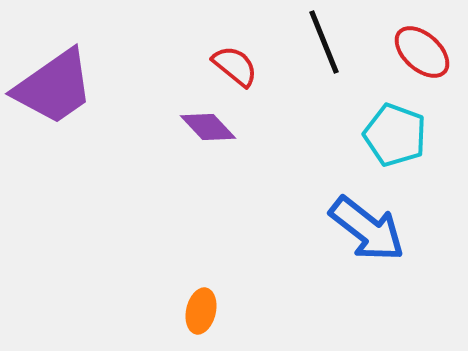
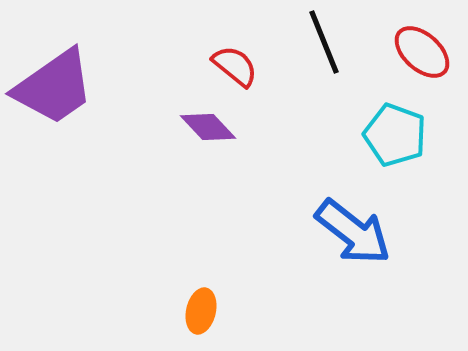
blue arrow: moved 14 px left, 3 px down
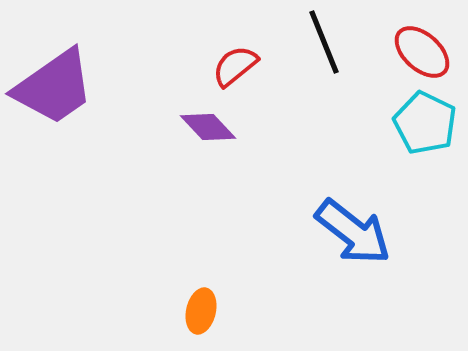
red semicircle: rotated 78 degrees counterclockwise
cyan pentagon: moved 30 px right, 12 px up; rotated 6 degrees clockwise
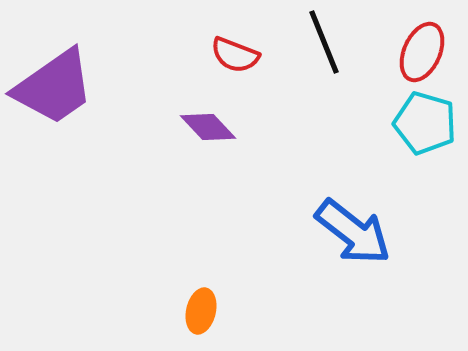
red ellipse: rotated 72 degrees clockwise
red semicircle: moved 11 px up; rotated 120 degrees counterclockwise
cyan pentagon: rotated 10 degrees counterclockwise
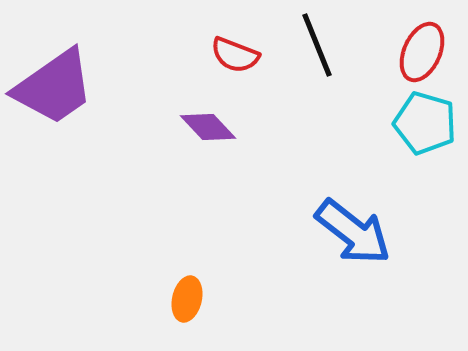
black line: moved 7 px left, 3 px down
orange ellipse: moved 14 px left, 12 px up
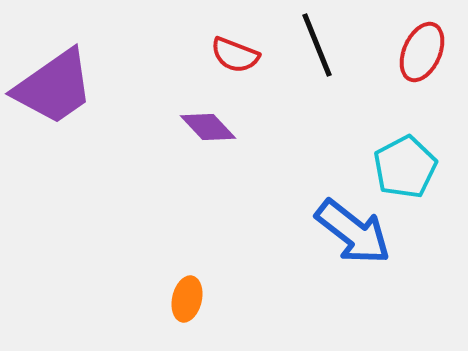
cyan pentagon: moved 20 px left, 44 px down; rotated 28 degrees clockwise
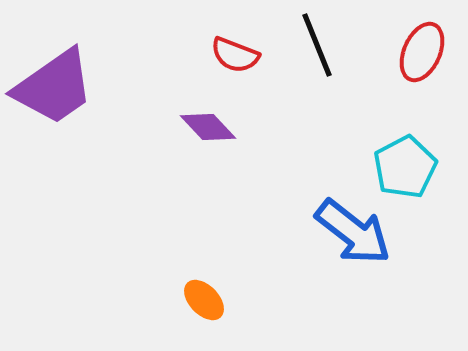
orange ellipse: moved 17 px right, 1 px down; rotated 57 degrees counterclockwise
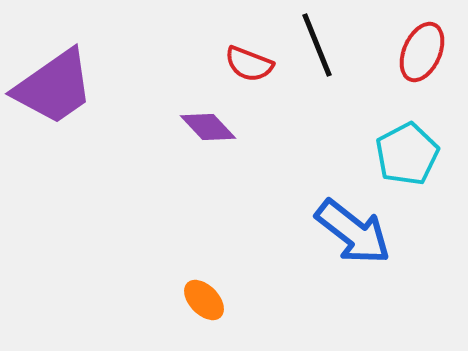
red semicircle: moved 14 px right, 9 px down
cyan pentagon: moved 2 px right, 13 px up
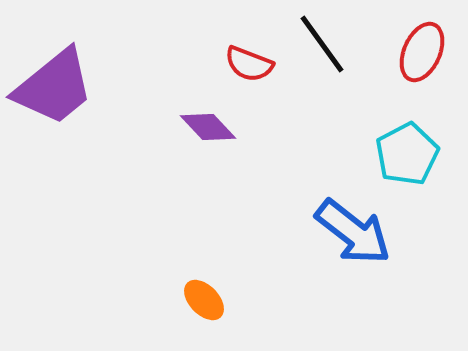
black line: moved 5 px right, 1 px up; rotated 14 degrees counterclockwise
purple trapezoid: rotated 4 degrees counterclockwise
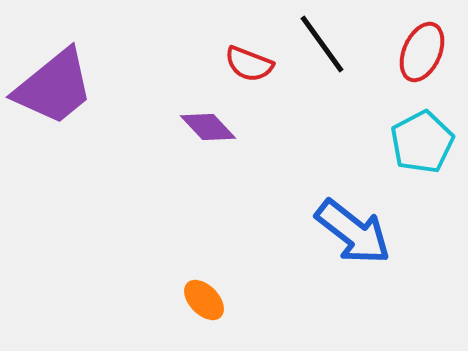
cyan pentagon: moved 15 px right, 12 px up
